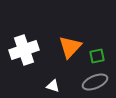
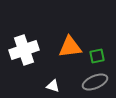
orange triangle: rotated 40 degrees clockwise
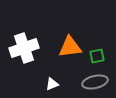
white cross: moved 2 px up
gray ellipse: rotated 10 degrees clockwise
white triangle: moved 1 px left, 2 px up; rotated 40 degrees counterclockwise
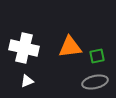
white cross: rotated 32 degrees clockwise
white triangle: moved 25 px left, 3 px up
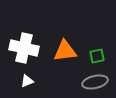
orange triangle: moved 5 px left, 4 px down
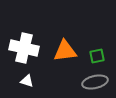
white triangle: rotated 40 degrees clockwise
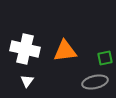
white cross: moved 1 px right, 1 px down
green square: moved 8 px right, 2 px down
white triangle: rotated 48 degrees clockwise
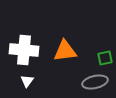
white cross: moved 1 px left, 1 px down; rotated 8 degrees counterclockwise
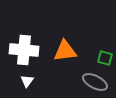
green square: rotated 28 degrees clockwise
gray ellipse: rotated 40 degrees clockwise
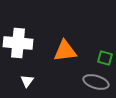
white cross: moved 6 px left, 7 px up
gray ellipse: moved 1 px right; rotated 10 degrees counterclockwise
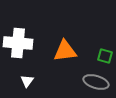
green square: moved 2 px up
